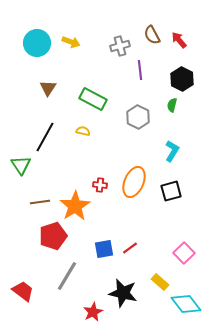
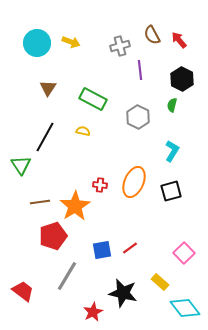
blue square: moved 2 px left, 1 px down
cyan diamond: moved 1 px left, 4 px down
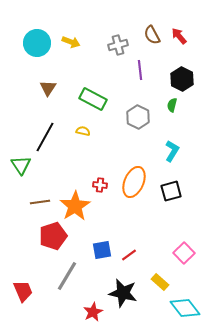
red arrow: moved 4 px up
gray cross: moved 2 px left, 1 px up
red line: moved 1 px left, 7 px down
red trapezoid: rotated 30 degrees clockwise
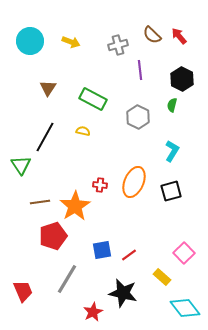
brown semicircle: rotated 18 degrees counterclockwise
cyan circle: moved 7 px left, 2 px up
gray line: moved 3 px down
yellow rectangle: moved 2 px right, 5 px up
